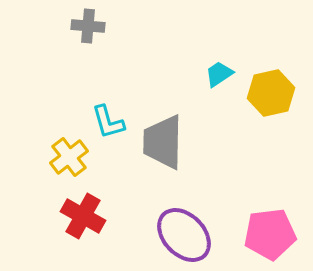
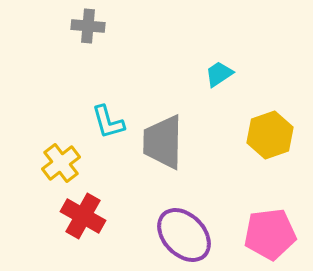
yellow hexagon: moved 1 px left, 42 px down; rotated 6 degrees counterclockwise
yellow cross: moved 8 px left, 6 px down
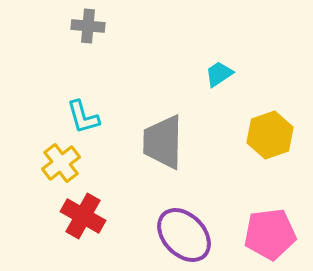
cyan L-shape: moved 25 px left, 5 px up
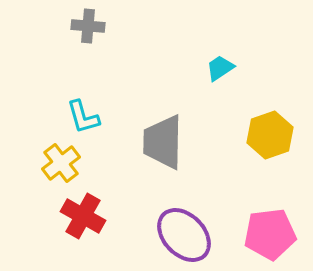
cyan trapezoid: moved 1 px right, 6 px up
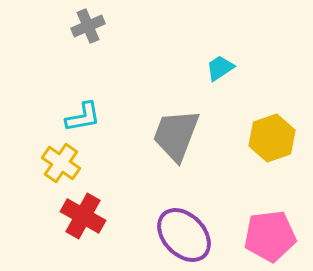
gray cross: rotated 28 degrees counterclockwise
cyan L-shape: rotated 84 degrees counterclockwise
yellow hexagon: moved 2 px right, 3 px down
gray trapezoid: moved 13 px right, 7 px up; rotated 20 degrees clockwise
yellow cross: rotated 18 degrees counterclockwise
pink pentagon: moved 2 px down
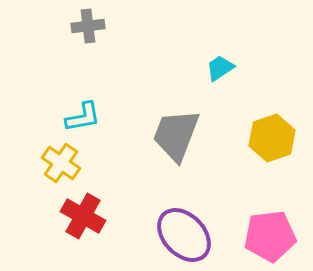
gray cross: rotated 16 degrees clockwise
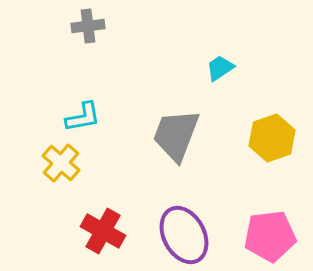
yellow cross: rotated 6 degrees clockwise
red cross: moved 20 px right, 15 px down
purple ellipse: rotated 16 degrees clockwise
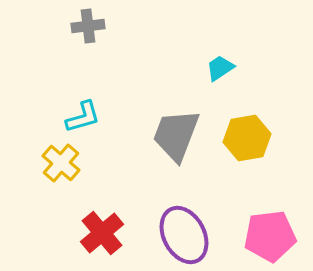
cyan L-shape: rotated 6 degrees counterclockwise
yellow hexagon: moved 25 px left; rotated 9 degrees clockwise
red cross: moved 1 px left, 2 px down; rotated 21 degrees clockwise
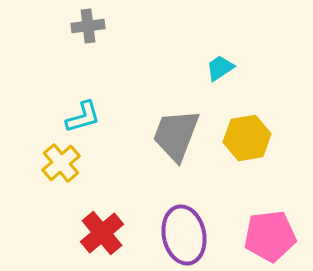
yellow cross: rotated 9 degrees clockwise
purple ellipse: rotated 16 degrees clockwise
